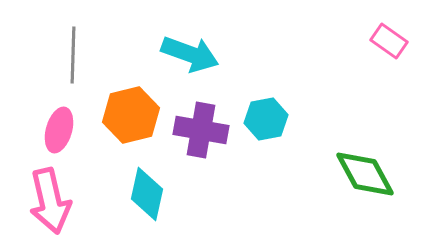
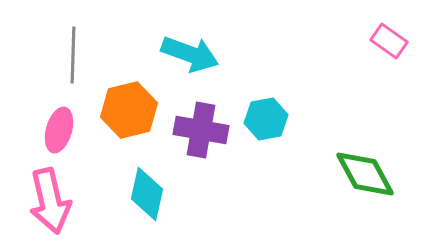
orange hexagon: moved 2 px left, 5 px up
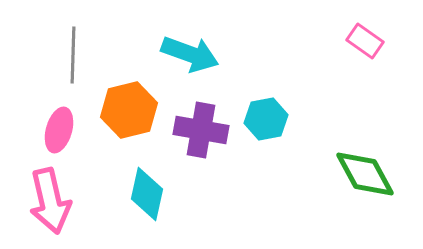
pink rectangle: moved 24 px left
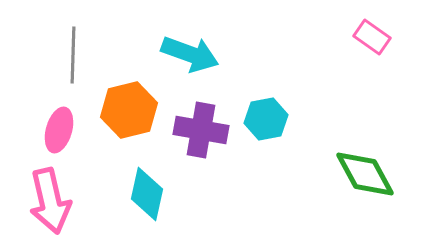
pink rectangle: moved 7 px right, 4 px up
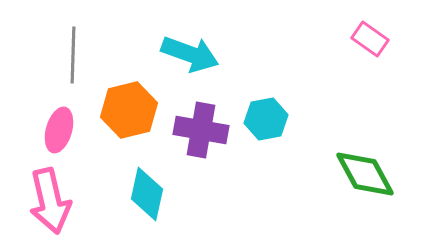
pink rectangle: moved 2 px left, 2 px down
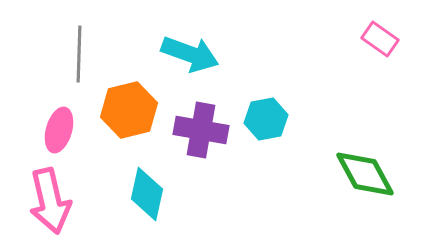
pink rectangle: moved 10 px right
gray line: moved 6 px right, 1 px up
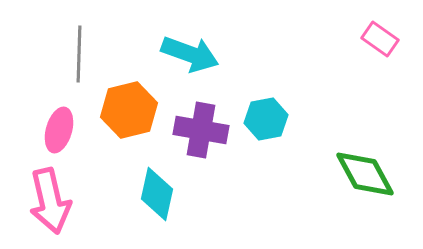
cyan diamond: moved 10 px right
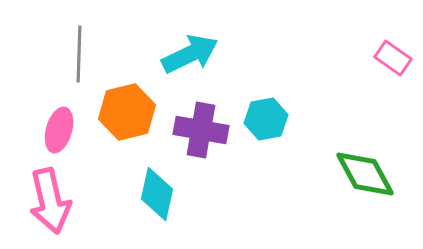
pink rectangle: moved 13 px right, 19 px down
cyan arrow: rotated 46 degrees counterclockwise
orange hexagon: moved 2 px left, 2 px down
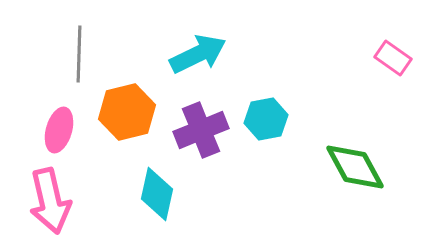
cyan arrow: moved 8 px right
purple cross: rotated 32 degrees counterclockwise
green diamond: moved 10 px left, 7 px up
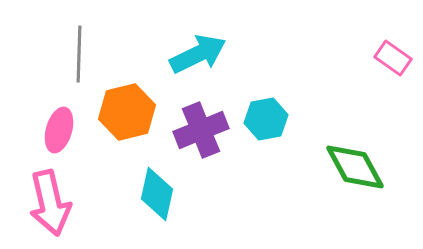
pink arrow: moved 2 px down
